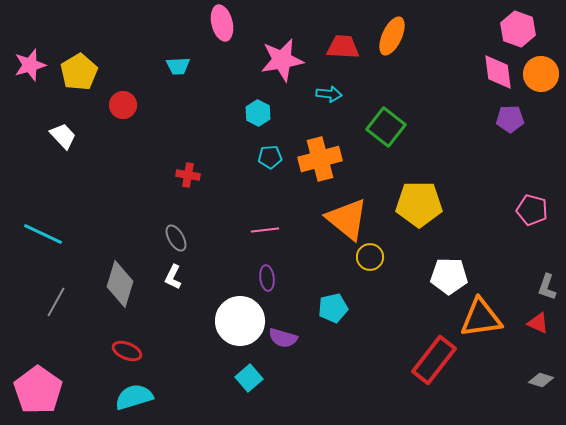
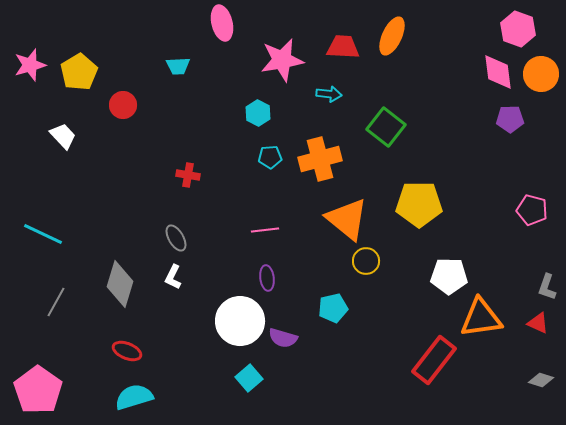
yellow circle at (370, 257): moved 4 px left, 4 px down
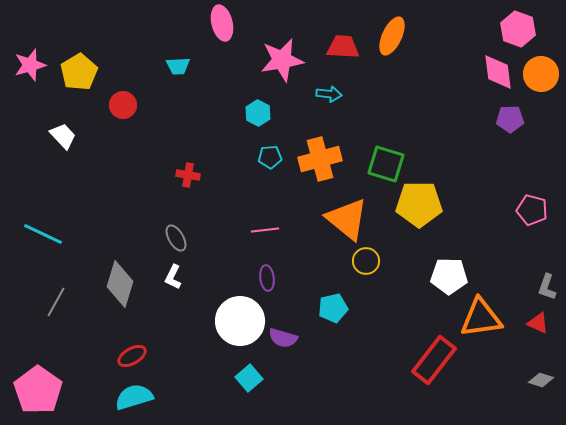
green square at (386, 127): moved 37 px down; rotated 21 degrees counterclockwise
red ellipse at (127, 351): moved 5 px right, 5 px down; rotated 52 degrees counterclockwise
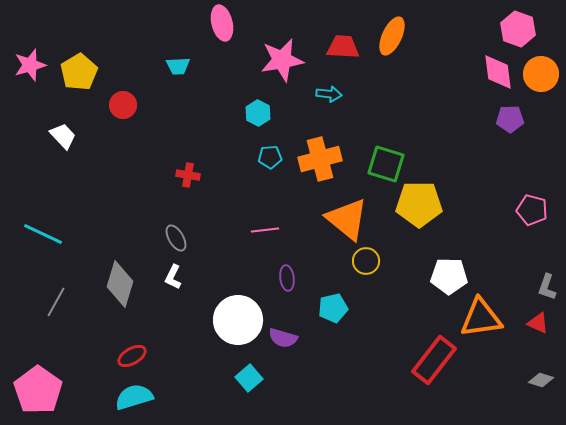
purple ellipse at (267, 278): moved 20 px right
white circle at (240, 321): moved 2 px left, 1 px up
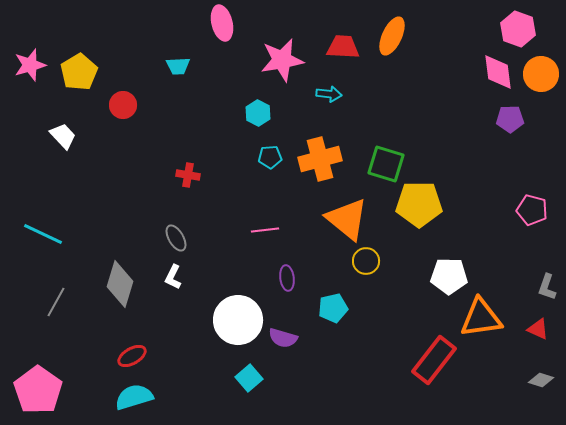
red triangle at (538, 323): moved 6 px down
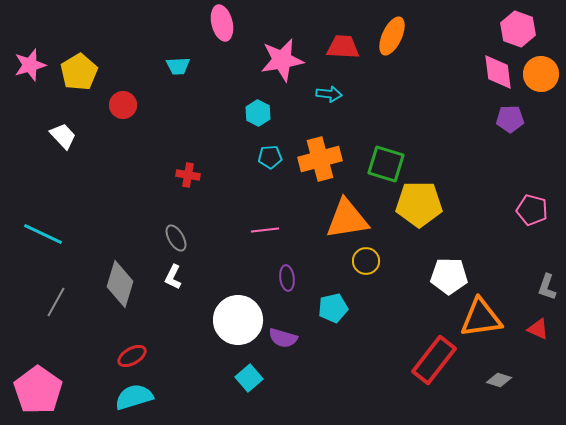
orange triangle at (347, 219): rotated 48 degrees counterclockwise
gray diamond at (541, 380): moved 42 px left
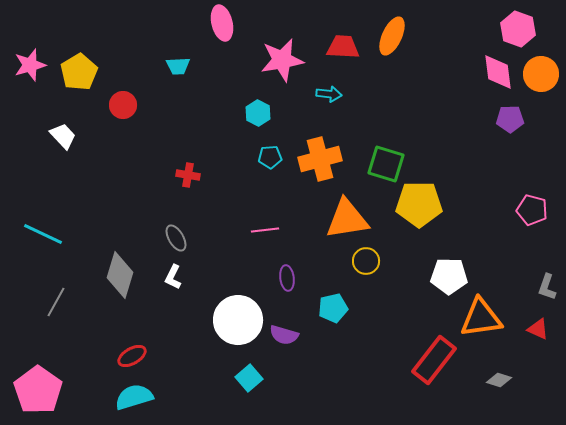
gray diamond at (120, 284): moved 9 px up
purple semicircle at (283, 338): moved 1 px right, 3 px up
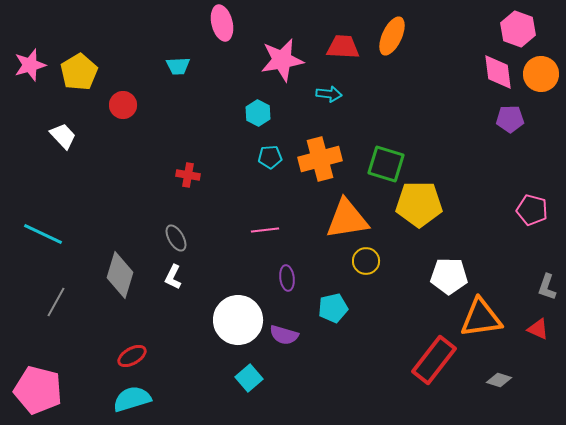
pink pentagon at (38, 390): rotated 21 degrees counterclockwise
cyan semicircle at (134, 397): moved 2 px left, 2 px down
